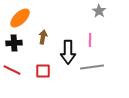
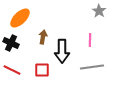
black cross: moved 3 px left; rotated 28 degrees clockwise
black arrow: moved 6 px left, 1 px up
red square: moved 1 px left, 1 px up
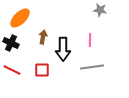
gray star: moved 1 px right, 1 px up; rotated 24 degrees counterclockwise
black arrow: moved 1 px right, 2 px up
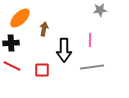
gray star: rotated 16 degrees counterclockwise
brown arrow: moved 1 px right, 8 px up
black cross: rotated 28 degrees counterclockwise
black arrow: moved 1 px right, 1 px down
red line: moved 4 px up
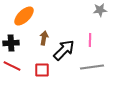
orange ellipse: moved 4 px right, 2 px up
brown arrow: moved 9 px down
black arrow: rotated 135 degrees counterclockwise
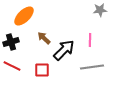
brown arrow: rotated 56 degrees counterclockwise
black cross: moved 1 px up; rotated 14 degrees counterclockwise
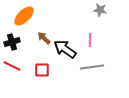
gray star: rotated 16 degrees clockwise
black cross: moved 1 px right
black arrow: moved 1 px right, 1 px up; rotated 100 degrees counterclockwise
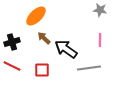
orange ellipse: moved 12 px right
pink line: moved 10 px right
black arrow: moved 1 px right
gray line: moved 3 px left, 1 px down
